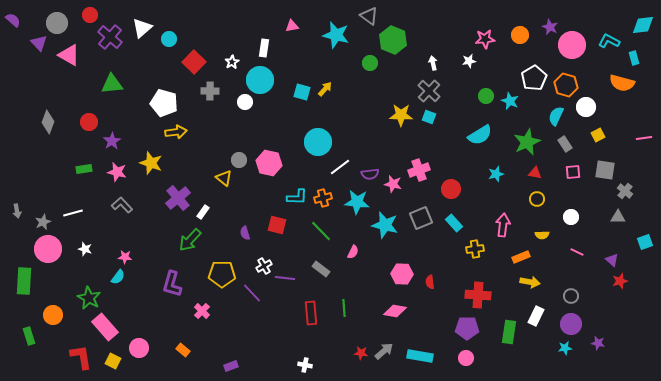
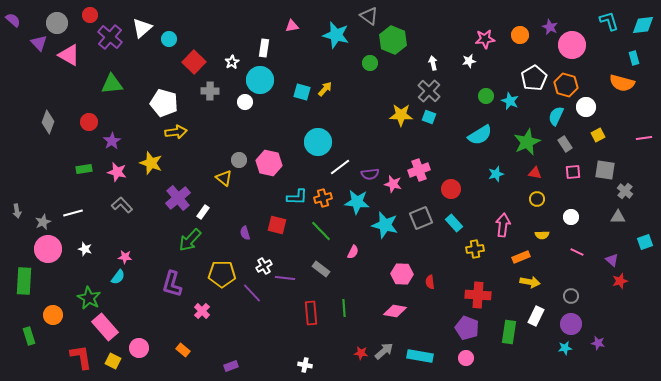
cyan L-shape at (609, 41): moved 20 px up; rotated 45 degrees clockwise
purple pentagon at (467, 328): rotated 20 degrees clockwise
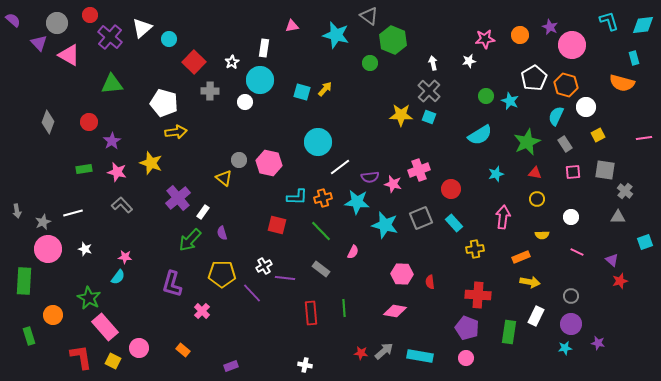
purple semicircle at (370, 174): moved 3 px down
pink arrow at (503, 225): moved 8 px up
purple semicircle at (245, 233): moved 23 px left
